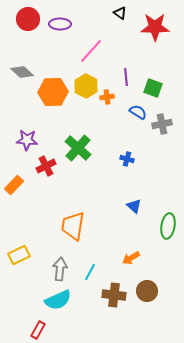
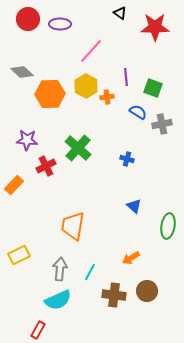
orange hexagon: moved 3 px left, 2 px down
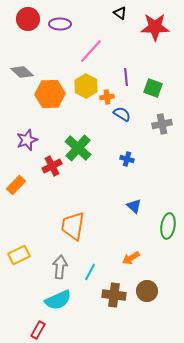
blue semicircle: moved 16 px left, 2 px down
purple star: rotated 25 degrees counterclockwise
red cross: moved 6 px right
orange rectangle: moved 2 px right
gray arrow: moved 2 px up
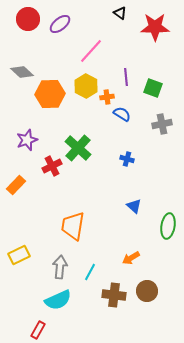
purple ellipse: rotated 40 degrees counterclockwise
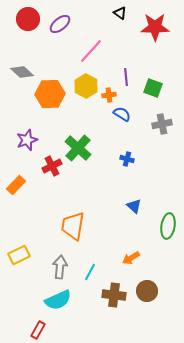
orange cross: moved 2 px right, 2 px up
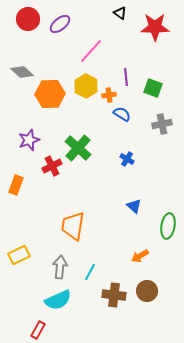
purple star: moved 2 px right
blue cross: rotated 16 degrees clockwise
orange rectangle: rotated 24 degrees counterclockwise
orange arrow: moved 9 px right, 2 px up
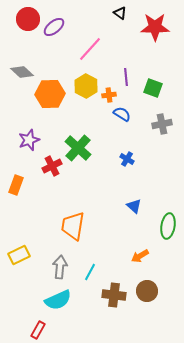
purple ellipse: moved 6 px left, 3 px down
pink line: moved 1 px left, 2 px up
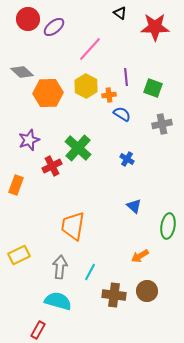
orange hexagon: moved 2 px left, 1 px up
cyan semicircle: moved 1 px down; rotated 140 degrees counterclockwise
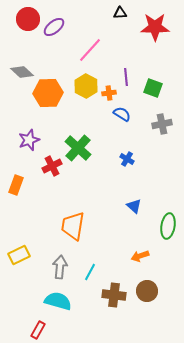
black triangle: rotated 40 degrees counterclockwise
pink line: moved 1 px down
orange cross: moved 2 px up
orange arrow: rotated 12 degrees clockwise
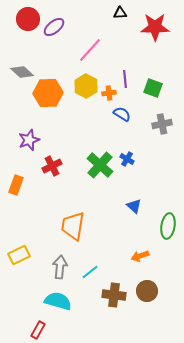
purple line: moved 1 px left, 2 px down
green cross: moved 22 px right, 17 px down
cyan line: rotated 24 degrees clockwise
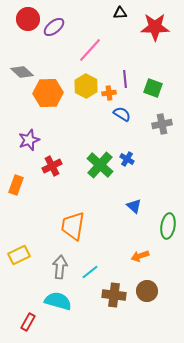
red rectangle: moved 10 px left, 8 px up
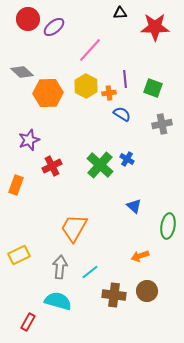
orange trapezoid: moved 1 px right, 2 px down; rotated 20 degrees clockwise
